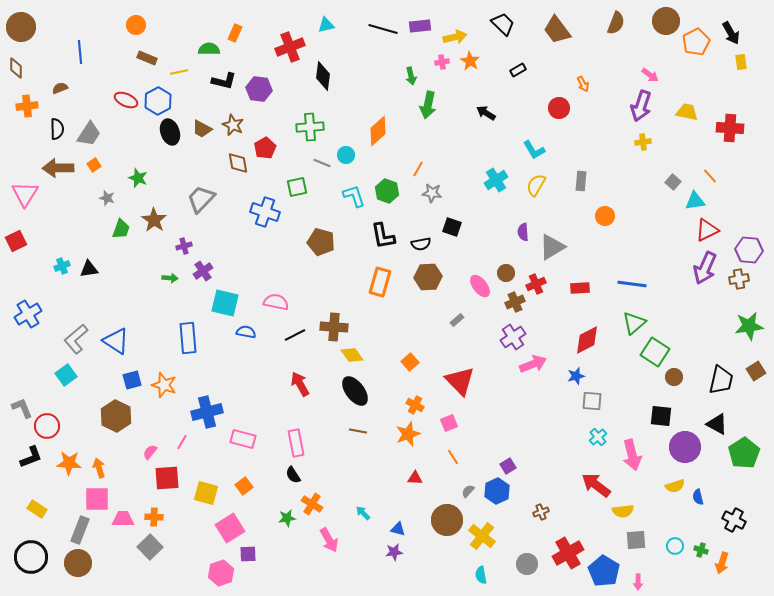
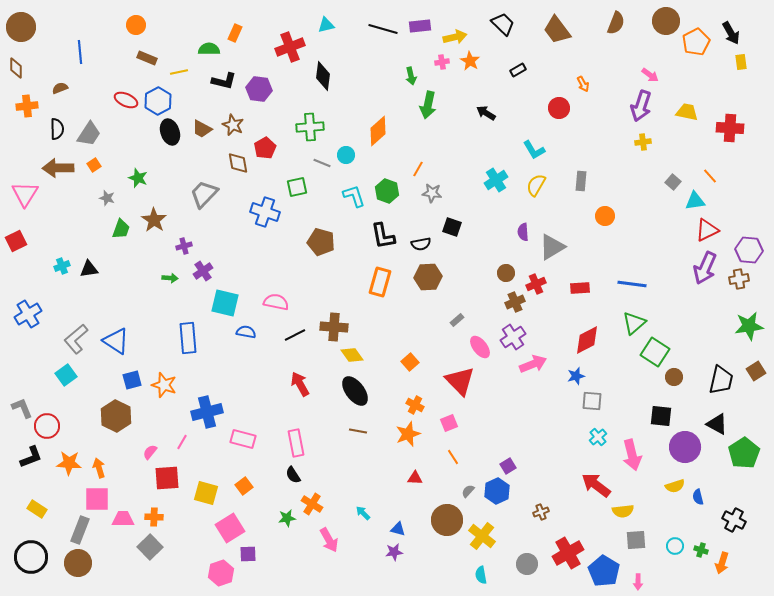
gray trapezoid at (201, 199): moved 3 px right, 5 px up
pink ellipse at (480, 286): moved 61 px down
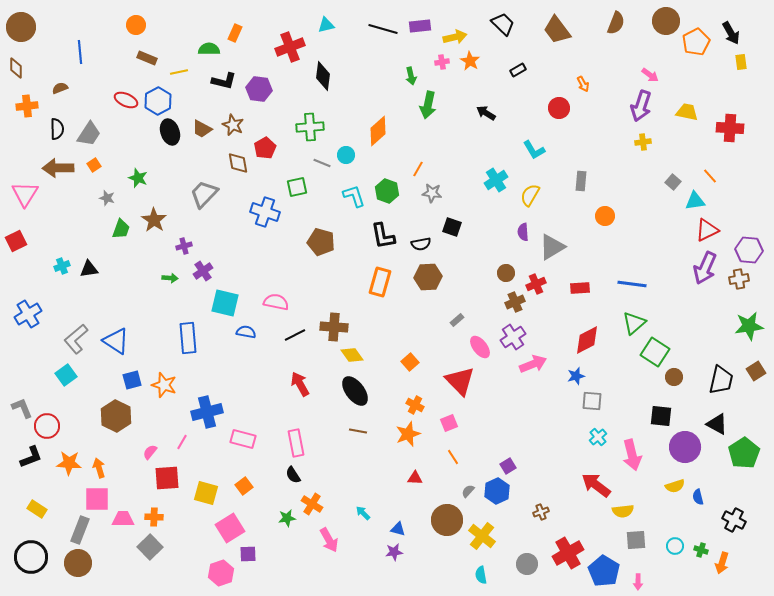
yellow semicircle at (536, 185): moved 6 px left, 10 px down
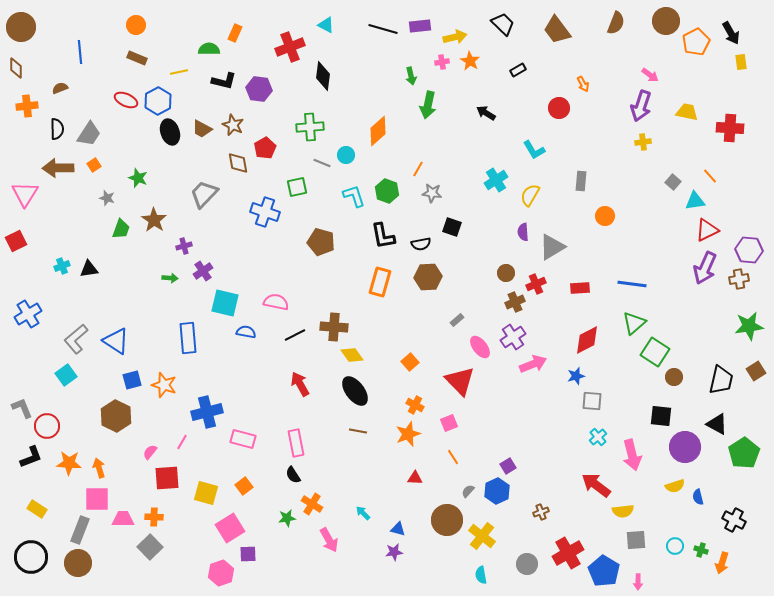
cyan triangle at (326, 25): rotated 42 degrees clockwise
brown rectangle at (147, 58): moved 10 px left
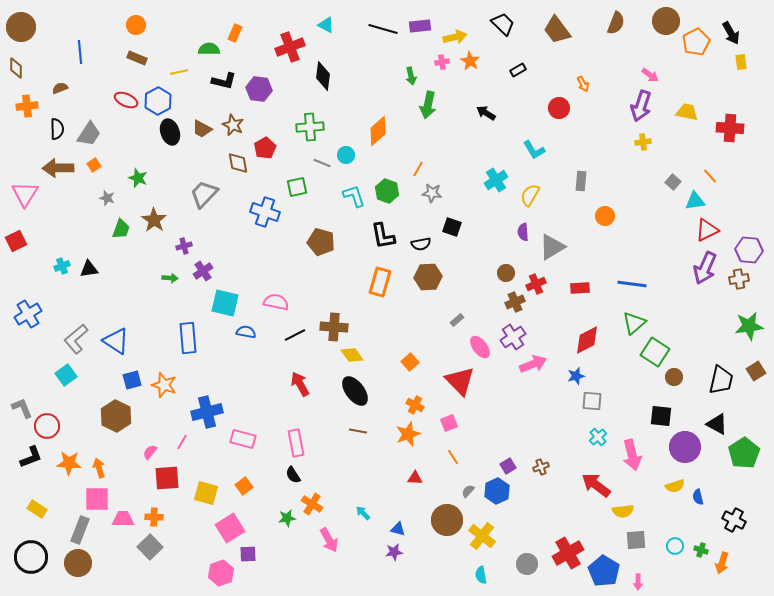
brown cross at (541, 512): moved 45 px up
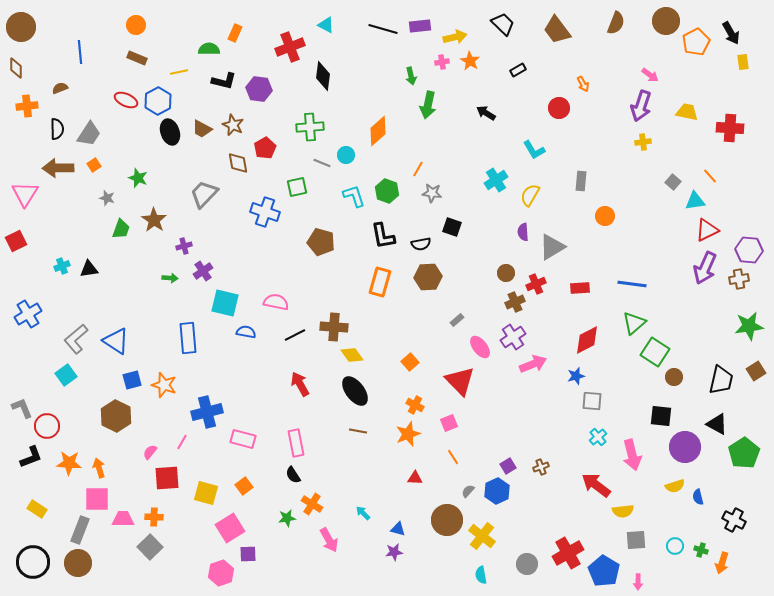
yellow rectangle at (741, 62): moved 2 px right
black circle at (31, 557): moved 2 px right, 5 px down
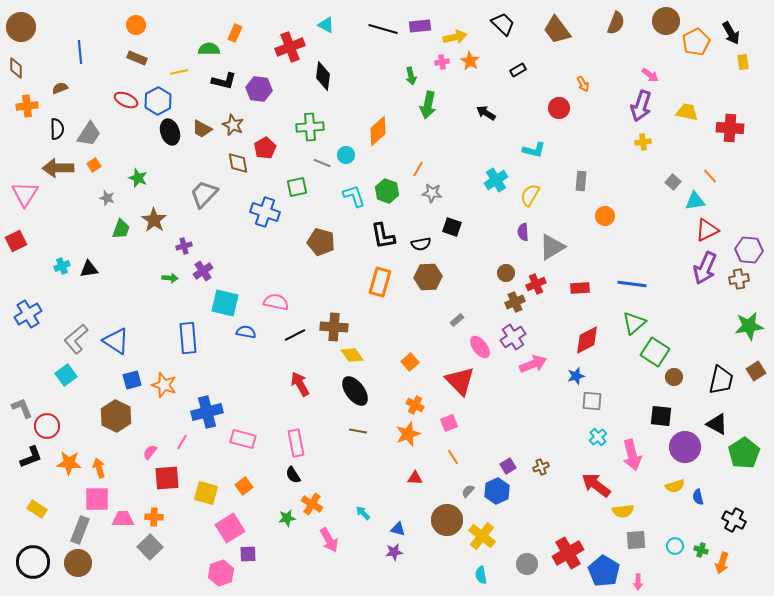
cyan L-shape at (534, 150): rotated 45 degrees counterclockwise
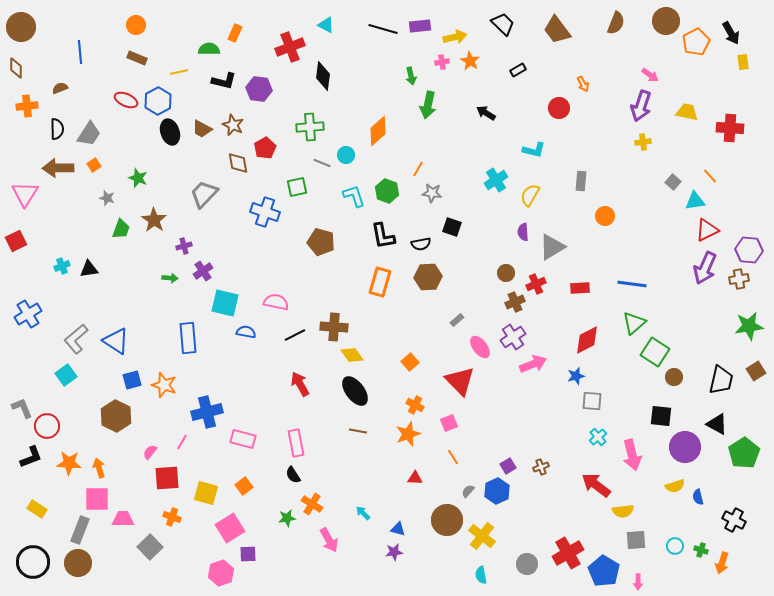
orange cross at (154, 517): moved 18 px right; rotated 18 degrees clockwise
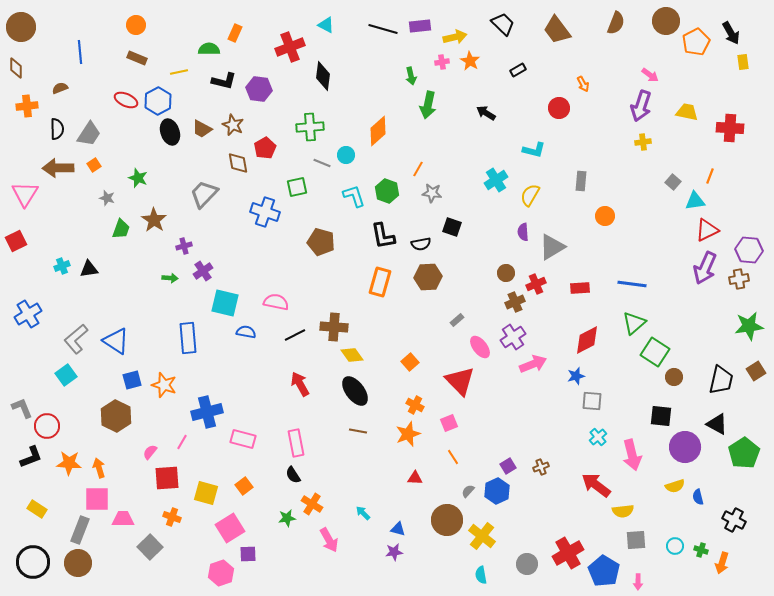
orange line at (710, 176): rotated 63 degrees clockwise
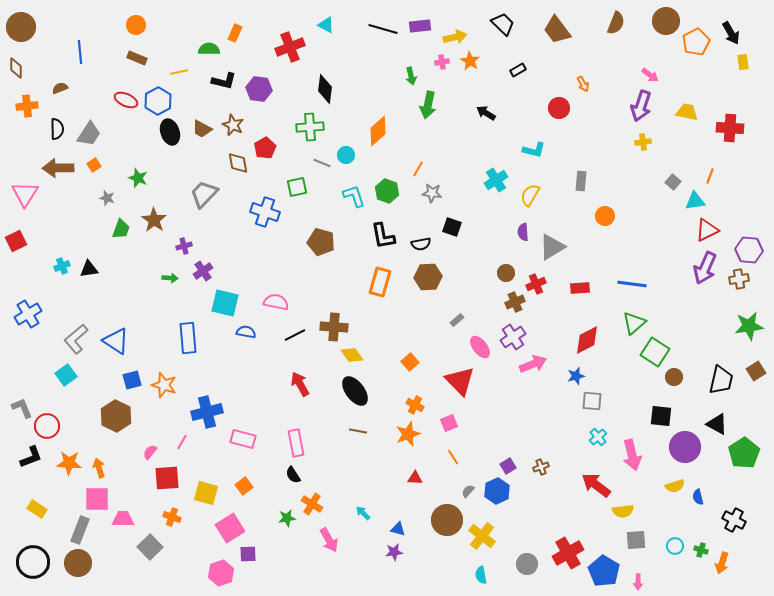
black diamond at (323, 76): moved 2 px right, 13 px down
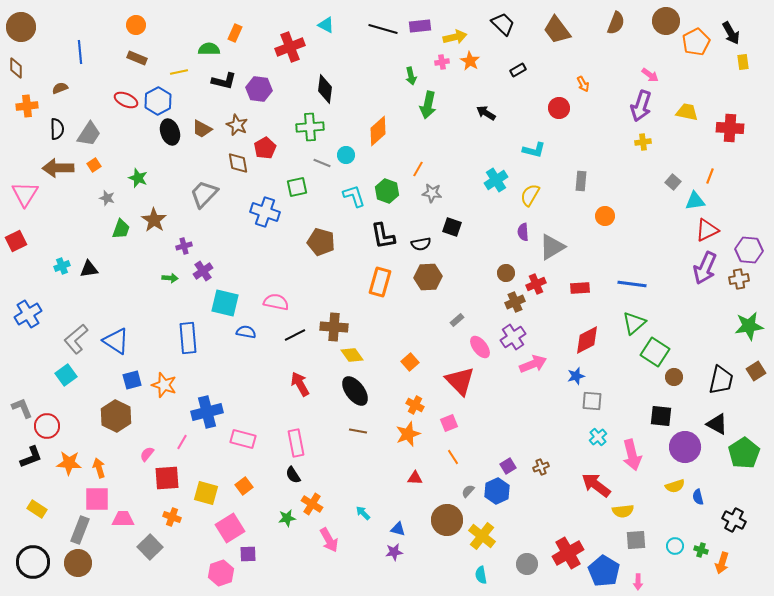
brown star at (233, 125): moved 4 px right
pink semicircle at (150, 452): moved 3 px left, 2 px down
